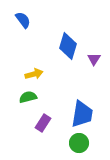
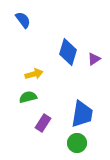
blue diamond: moved 6 px down
purple triangle: rotated 24 degrees clockwise
green circle: moved 2 px left
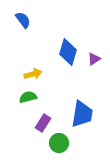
yellow arrow: moved 1 px left
green circle: moved 18 px left
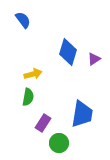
green semicircle: rotated 114 degrees clockwise
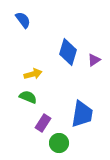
purple triangle: moved 1 px down
green semicircle: rotated 78 degrees counterclockwise
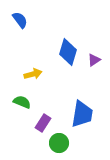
blue semicircle: moved 3 px left
green semicircle: moved 6 px left, 5 px down
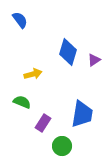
green circle: moved 3 px right, 3 px down
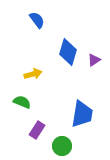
blue semicircle: moved 17 px right
purple rectangle: moved 6 px left, 7 px down
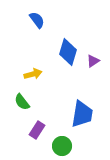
purple triangle: moved 1 px left, 1 px down
green semicircle: rotated 150 degrees counterclockwise
